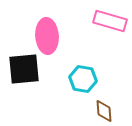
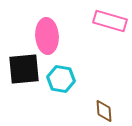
cyan hexagon: moved 22 px left
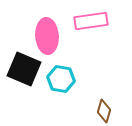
pink rectangle: moved 19 px left; rotated 24 degrees counterclockwise
black square: rotated 28 degrees clockwise
brown diamond: rotated 20 degrees clockwise
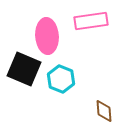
cyan hexagon: rotated 12 degrees clockwise
brown diamond: rotated 20 degrees counterclockwise
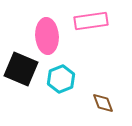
black square: moved 3 px left
cyan hexagon: rotated 16 degrees clockwise
brown diamond: moved 1 px left, 8 px up; rotated 15 degrees counterclockwise
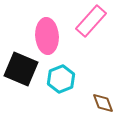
pink rectangle: rotated 40 degrees counterclockwise
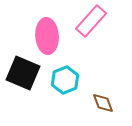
black square: moved 2 px right, 4 px down
cyan hexagon: moved 4 px right, 1 px down
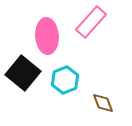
pink rectangle: moved 1 px down
black square: rotated 16 degrees clockwise
